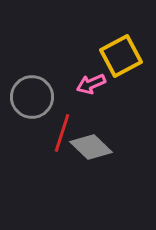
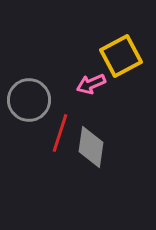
gray circle: moved 3 px left, 3 px down
red line: moved 2 px left
gray diamond: rotated 54 degrees clockwise
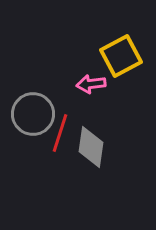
pink arrow: rotated 16 degrees clockwise
gray circle: moved 4 px right, 14 px down
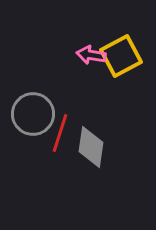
pink arrow: moved 29 px up; rotated 16 degrees clockwise
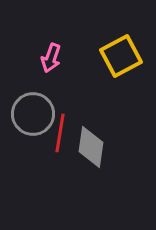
pink arrow: moved 40 px left, 3 px down; rotated 80 degrees counterclockwise
red line: rotated 9 degrees counterclockwise
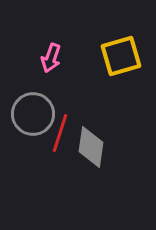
yellow square: rotated 12 degrees clockwise
red line: rotated 9 degrees clockwise
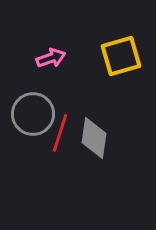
pink arrow: rotated 128 degrees counterclockwise
gray diamond: moved 3 px right, 9 px up
